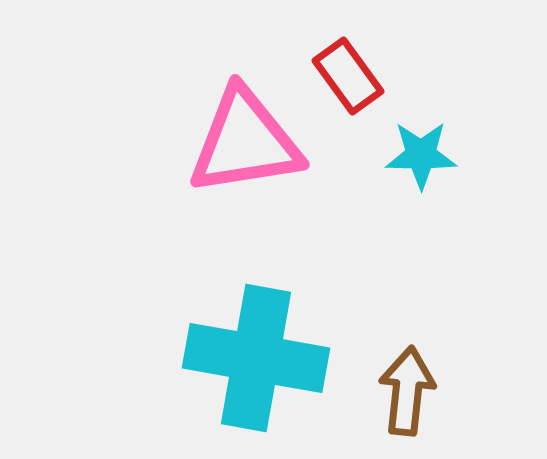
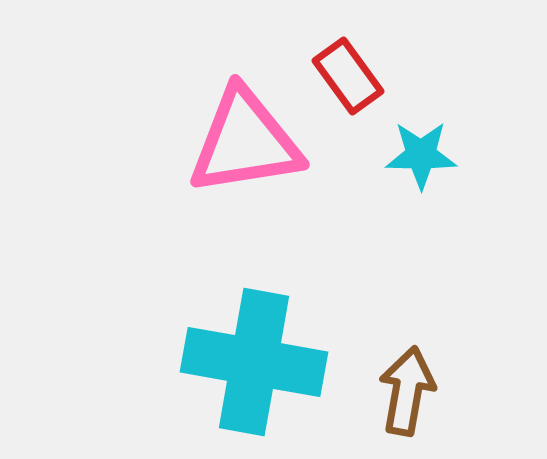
cyan cross: moved 2 px left, 4 px down
brown arrow: rotated 4 degrees clockwise
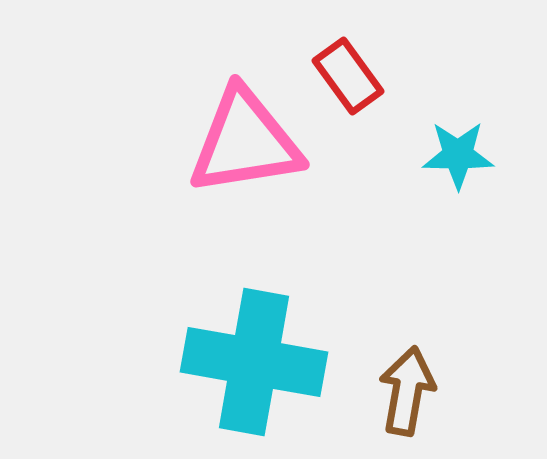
cyan star: moved 37 px right
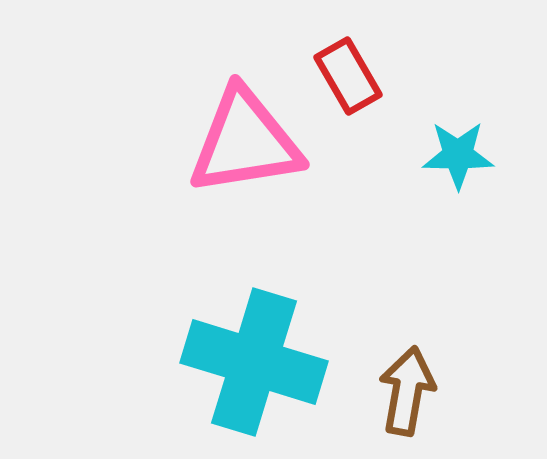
red rectangle: rotated 6 degrees clockwise
cyan cross: rotated 7 degrees clockwise
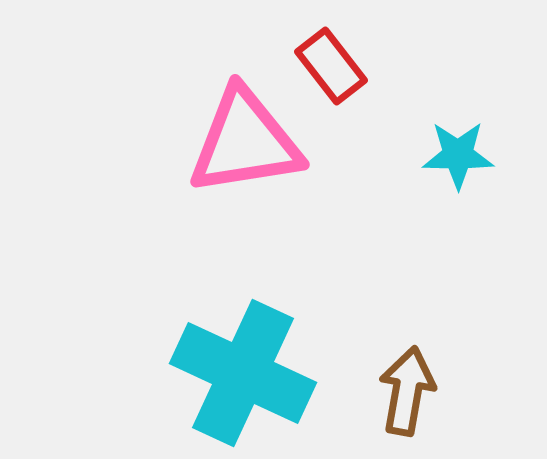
red rectangle: moved 17 px left, 10 px up; rotated 8 degrees counterclockwise
cyan cross: moved 11 px left, 11 px down; rotated 8 degrees clockwise
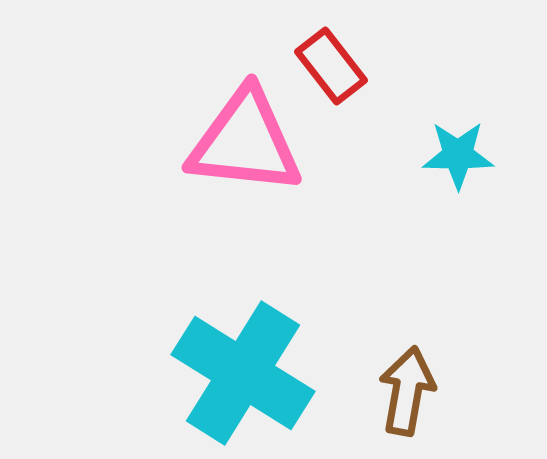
pink triangle: rotated 15 degrees clockwise
cyan cross: rotated 7 degrees clockwise
